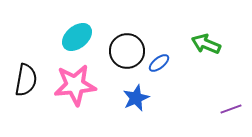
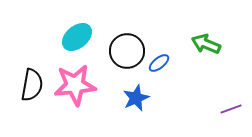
black semicircle: moved 6 px right, 5 px down
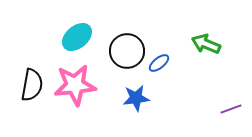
blue star: rotated 16 degrees clockwise
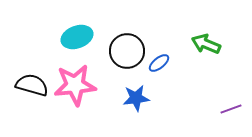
cyan ellipse: rotated 20 degrees clockwise
black semicircle: rotated 84 degrees counterclockwise
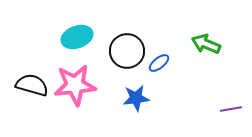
purple line: rotated 10 degrees clockwise
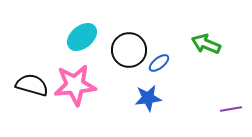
cyan ellipse: moved 5 px right; rotated 20 degrees counterclockwise
black circle: moved 2 px right, 1 px up
blue star: moved 12 px right
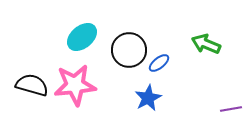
blue star: rotated 20 degrees counterclockwise
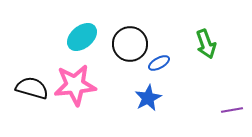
green arrow: rotated 132 degrees counterclockwise
black circle: moved 1 px right, 6 px up
blue ellipse: rotated 10 degrees clockwise
black semicircle: moved 3 px down
purple line: moved 1 px right, 1 px down
